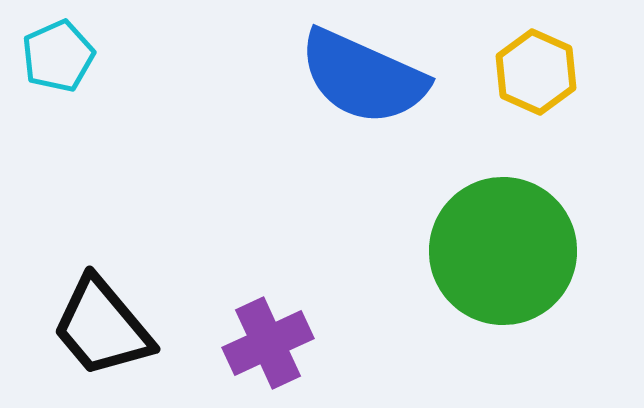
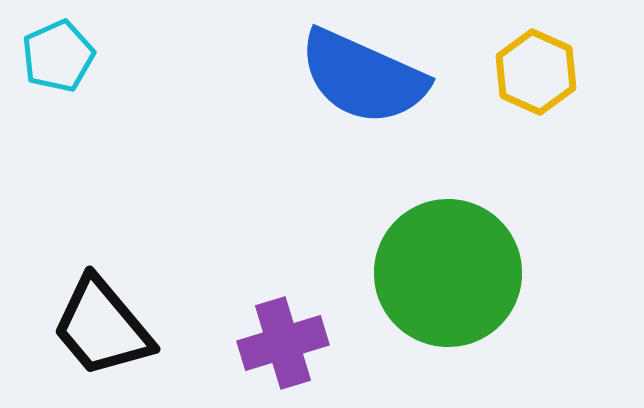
green circle: moved 55 px left, 22 px down
purple cross: moved 15 px right; rotated 8 degrees clockwise
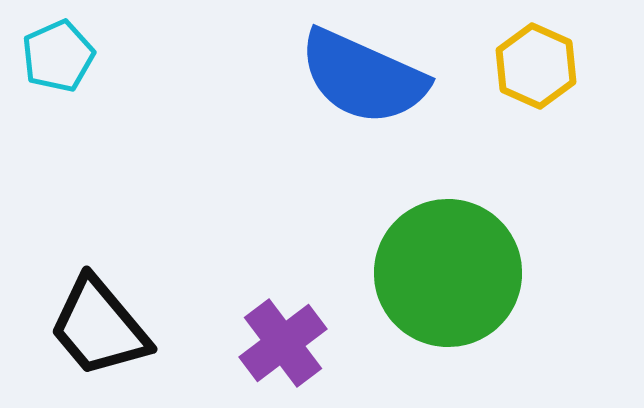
yellow hexagon: moved 6 px up
black trapezoid: moved 3 px left
purple cross: rotated 20 degrees counterclockwise
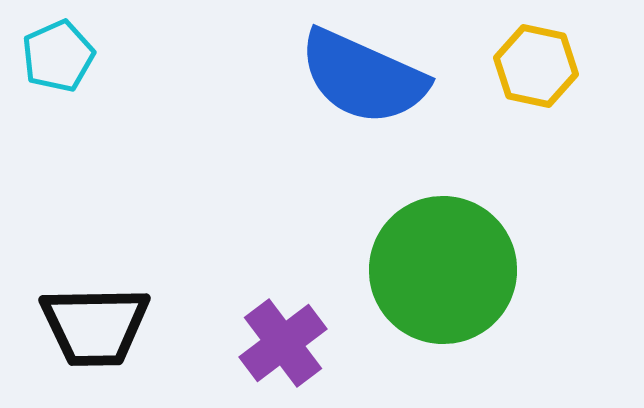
yellow hexagon: rotated 12 degrees counterclockwise
green circle: moved 5 px left, 3 px up
black trapezoid: moved 4 px left, 1 px up; rotated 51 degrees counterclockwise
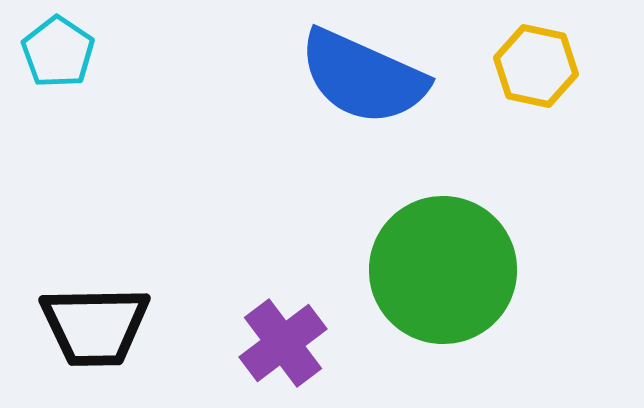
cyan pentagon: moved 4 px up; rotated 14 degrees counterclockwise
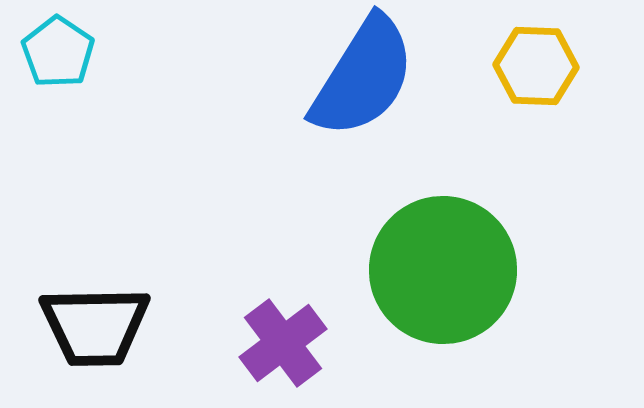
yellow hexagon: rotated 10 degrees counterclockwise
blue semicircle: rotated 82 degrees counterclockwise
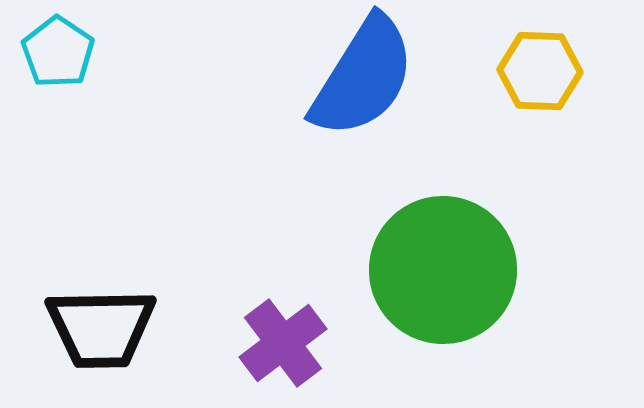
yellow hexagon: moved 4 px right, 5 px down
black trapezoid: moved 6 px right, 2 px down
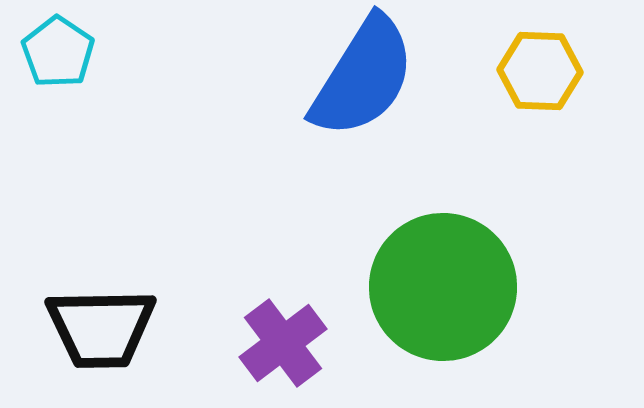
green circle: moved 17 px down
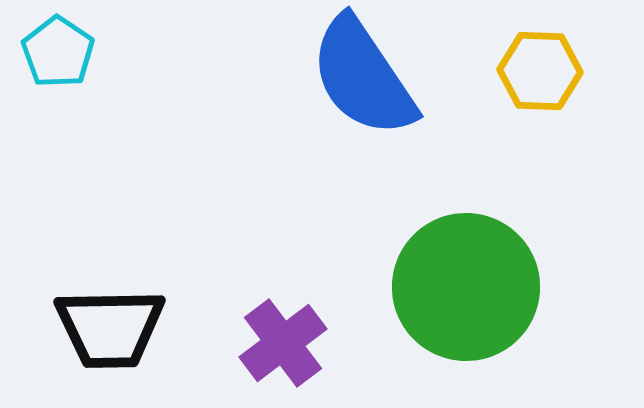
blue semicircle: rotated 114 degrees clockwise
green circle: moved 23 px right
black trapezoid: moved 9 px right
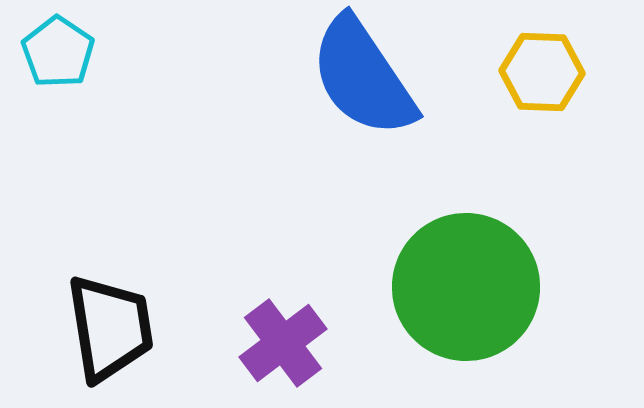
yellow hexagon: moved 2 px right, 1 px down
black trapezoid: rotated 98 degrees counterclockwise
